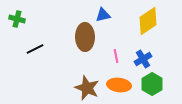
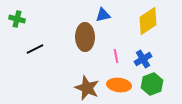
green hexagon: rotated 10 degrees clockwise
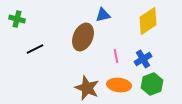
brown ellipse: moved 2 px left; rotated 24 degrees clockwise
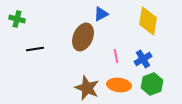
blue triangle: moved 2 px left, 1 px up; rotated 14 degrees counterclockwise
yellow diamond: rotated 48 degrees counterclockwise
black line: rotated 18 degrees clockwise
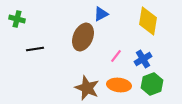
pink line: rotated 48 degrees clockwise
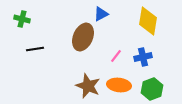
green cross: moved 5 px right
blue cross: moved 2 px up; rotated 18 degrees clockwise
green hexagon: moved 5 px down
brown star: moved 1 px right, 2 px up
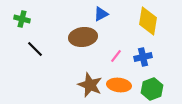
brown ellipse: rotated 60 degrees clockwise
black line: rotated 54 degrees clockwise
brown star: moved 2 px right, 1 px up
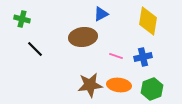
pink line: rotated 72 degrees clockwise
brown star: rotated 30 degrees counterclockwise
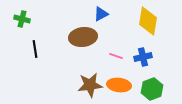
black line: rotated 36 degrees clockwise
